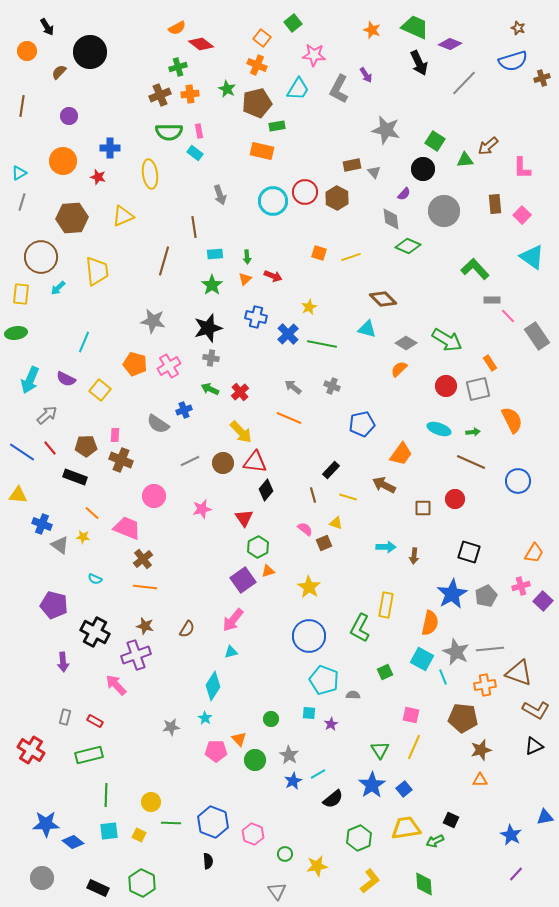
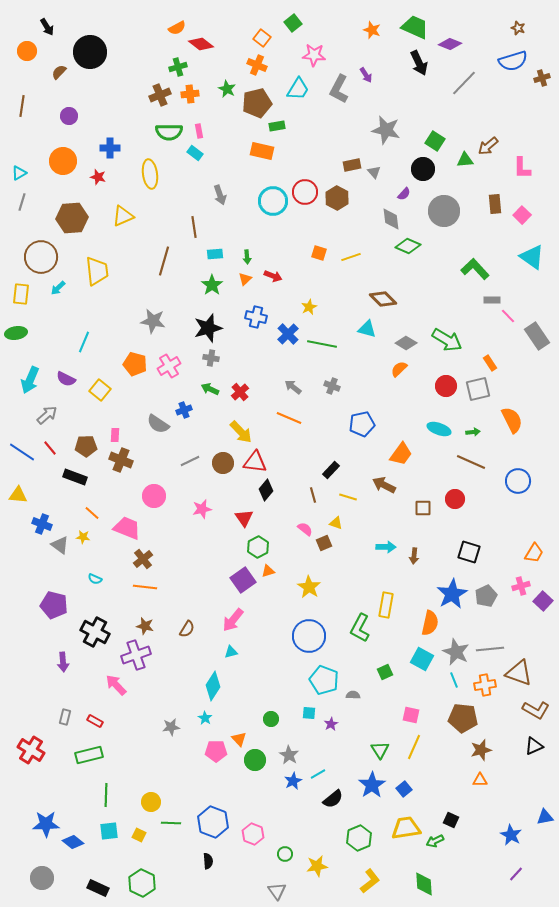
cyan line at (443, 677): moved 11 px right, 3 px down
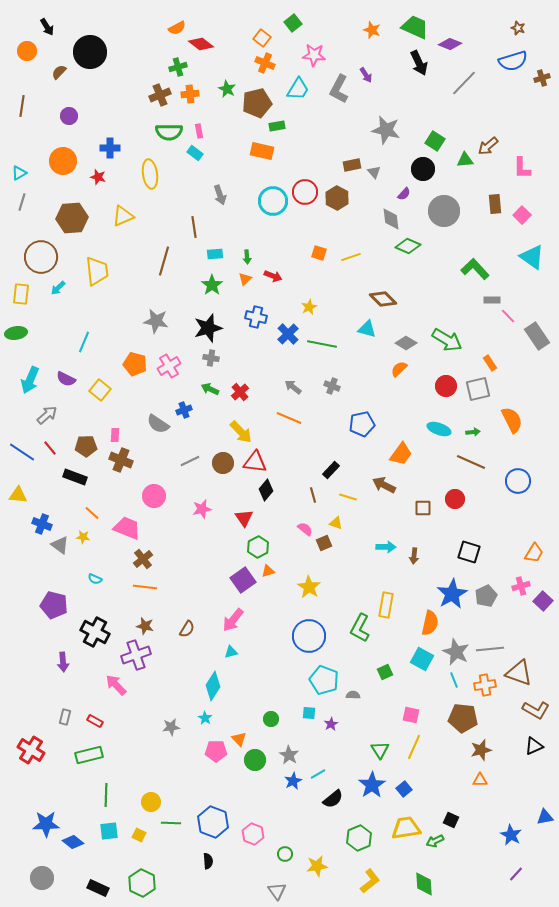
orange cross at (257, 65): moved 8 px right, 2 px up
gray star at (153, 321): moved 3 px right
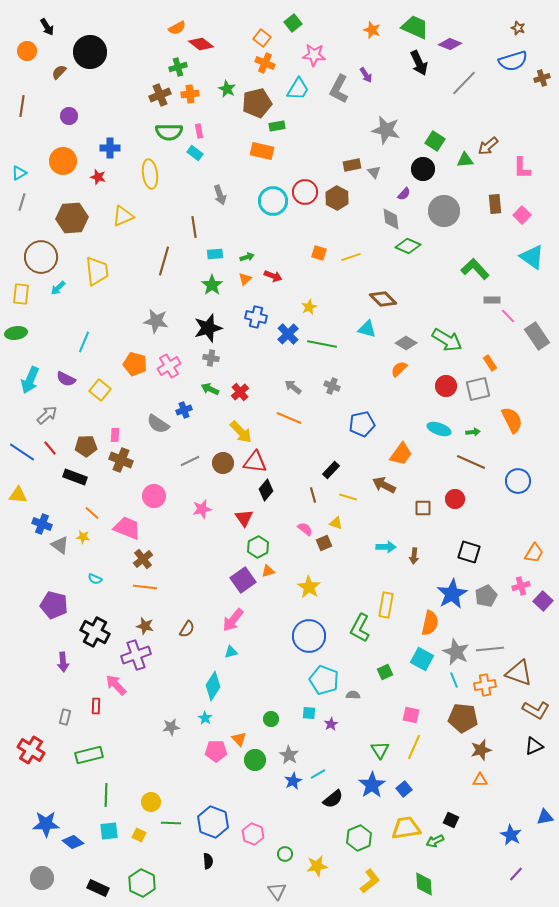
green arrow at (247, 257): rotated 104 degrees counterclockwise
red rectangle at (95, 721): moved 1 px right, 15 px up; rotated 63 degrees clockwise
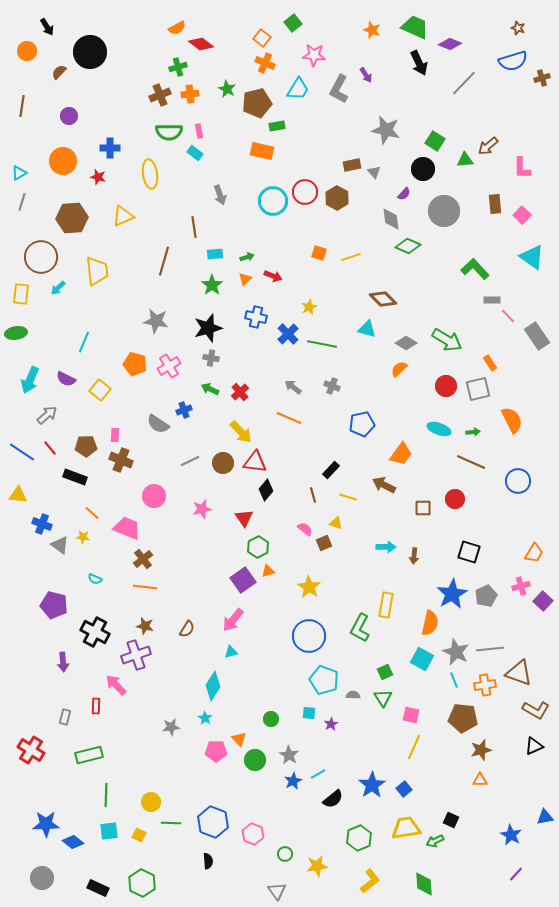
green triangle at (380, 750): moved 3 px right, 52 px up
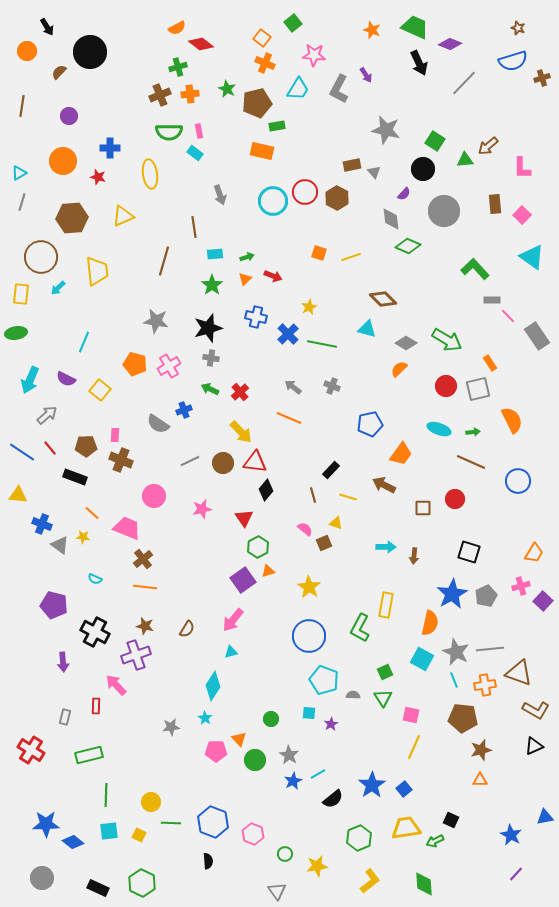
blue pentagon at (362, 424): moved 8 px right
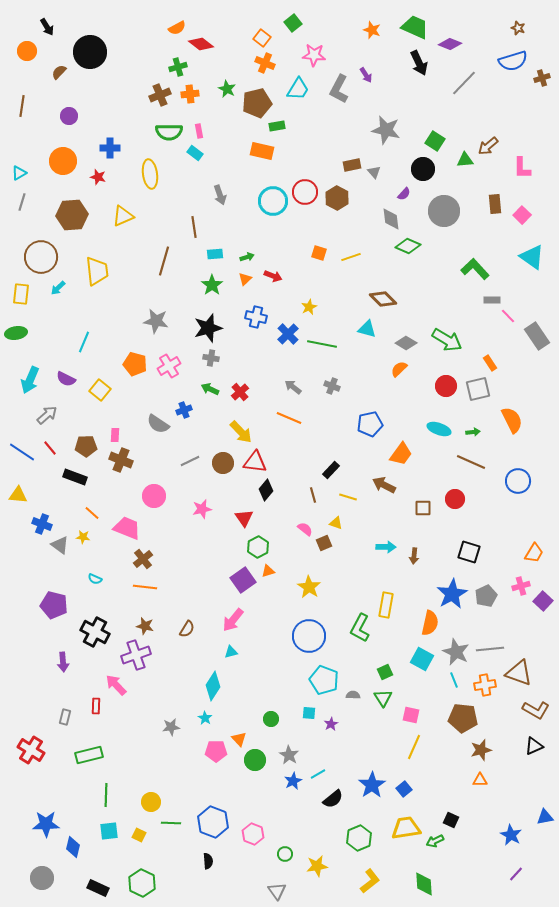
brown hexagon at (72, 218): moved 3 px up
blue diamond at (73, 842): moved 5 px down; rotated 65 degrees clockwise
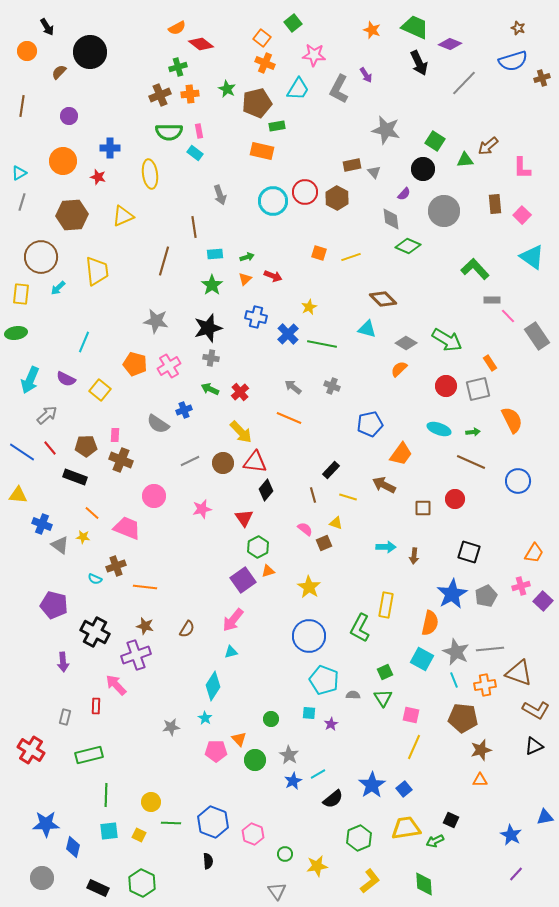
brown cross at (143, 559): moved 27 px left, 7 px down; rotated 18 degrees clockwise
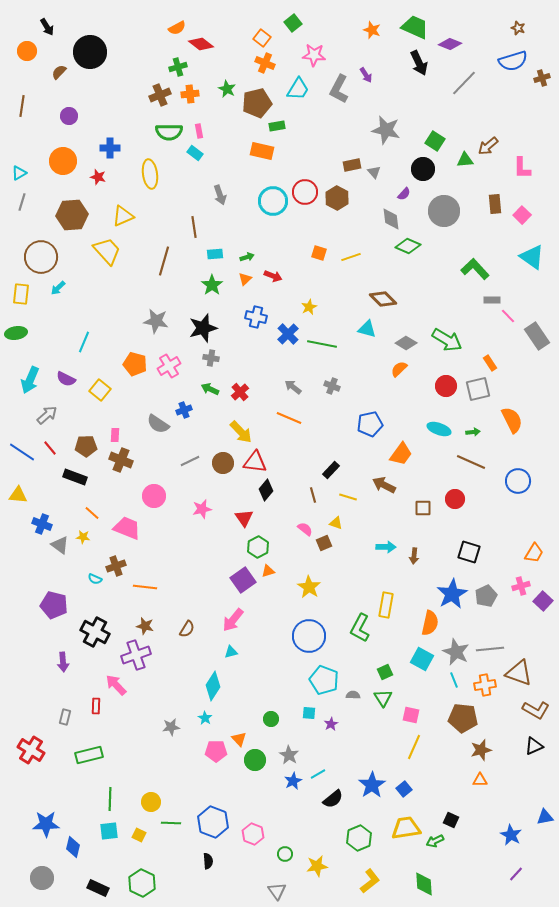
yellow trapezoid at (97, 271): moved 10 px right, 20 px up; rotated 36 degrees counterclockwise
black star at (208, 328): moved 5 px left
green line at (106, 795): moved 4 px right, 4 px down
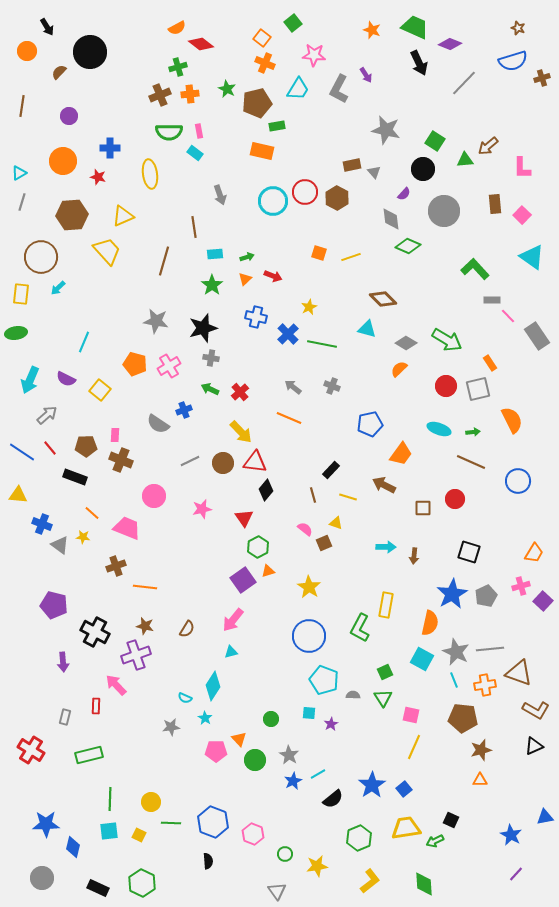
cyan semicircle at (95, 579): moved 90 px right, 119 px down
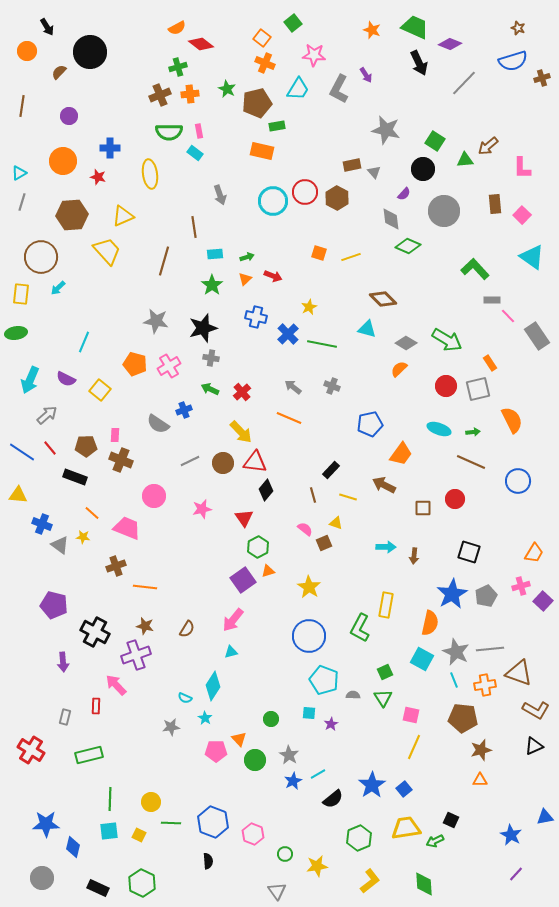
red cross at (240, 392): moved 2 px right
